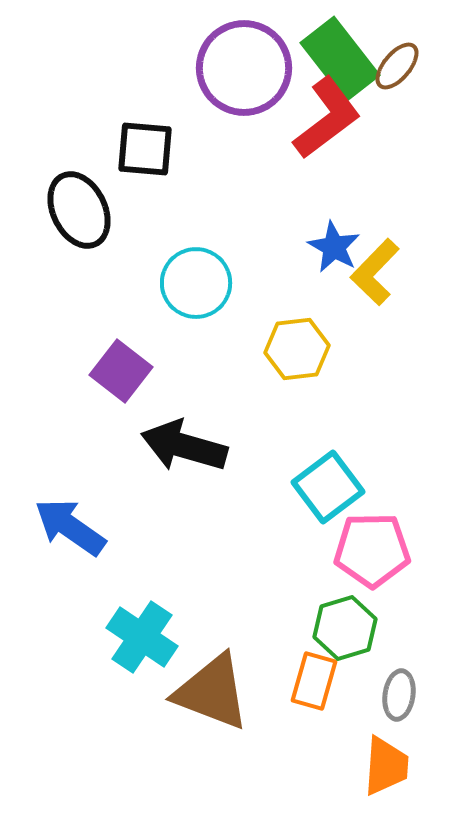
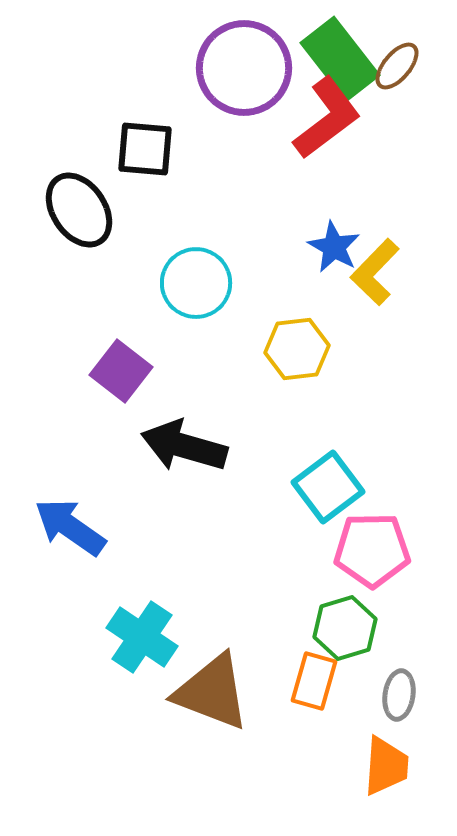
black ellipse: rotated 8 degrees counterclockwise
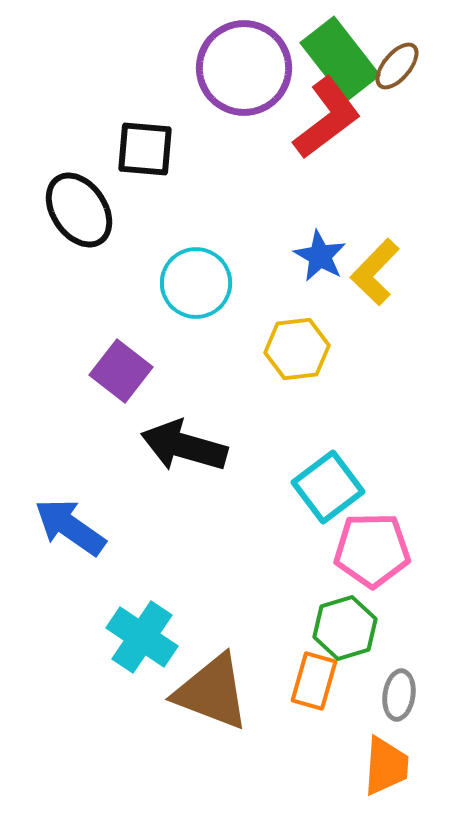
blue star: moved 14 px left, 9 px down
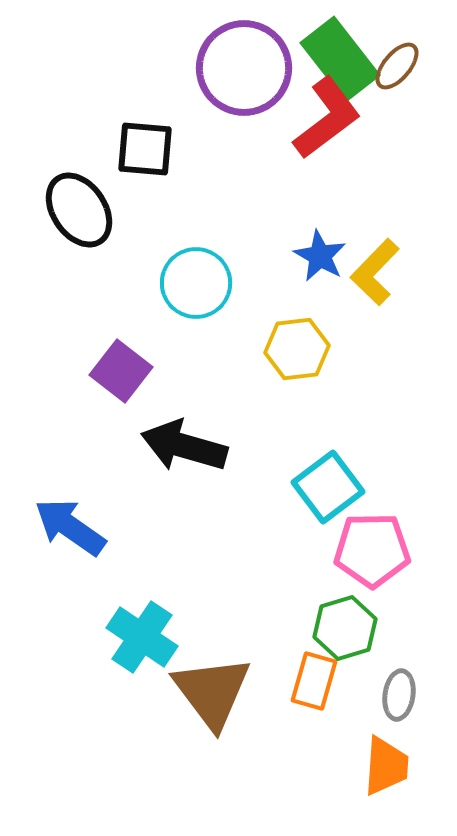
brown triangle: rotated 32 degrees clockwise
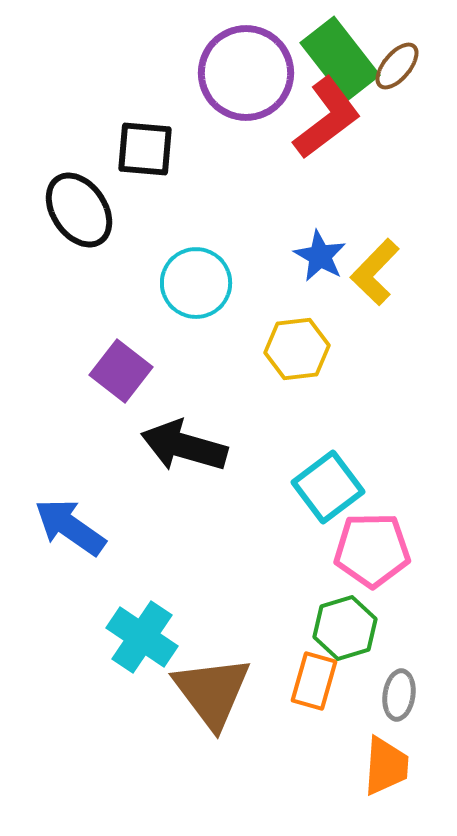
purple circle: moved 2 px right, 5 px down
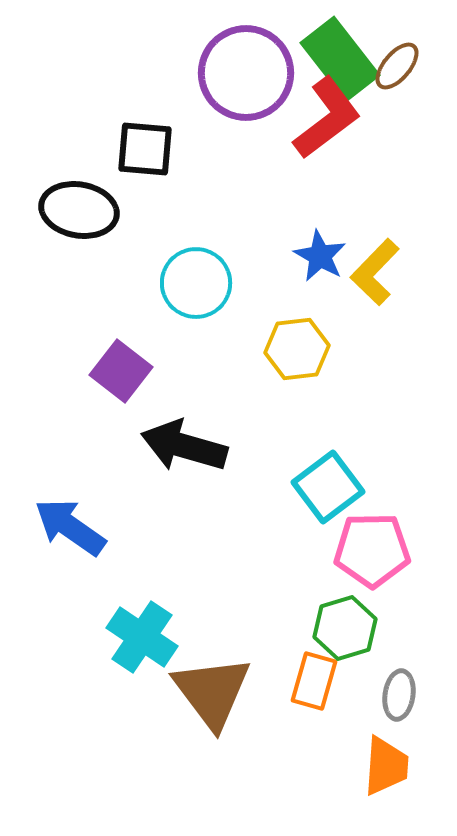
black ellipse: rotated 46 degrees counterclockwise
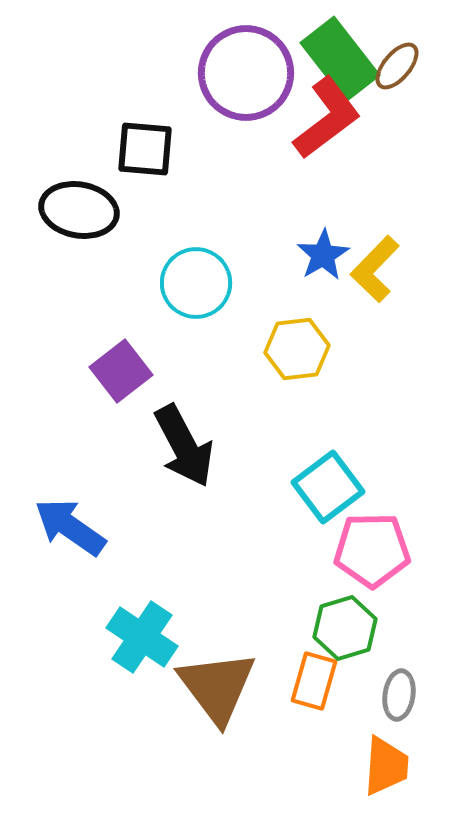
blue star: moved 3 px right, 1 px up; rotated 12 degrees clockwise
yellow L-shape: moved 3 px up
purple square: rotated 14 degrees clockwise
black arrow: rotated 134 degrees counterclockwise
brown triangle: moved 5 px right, 5 px up
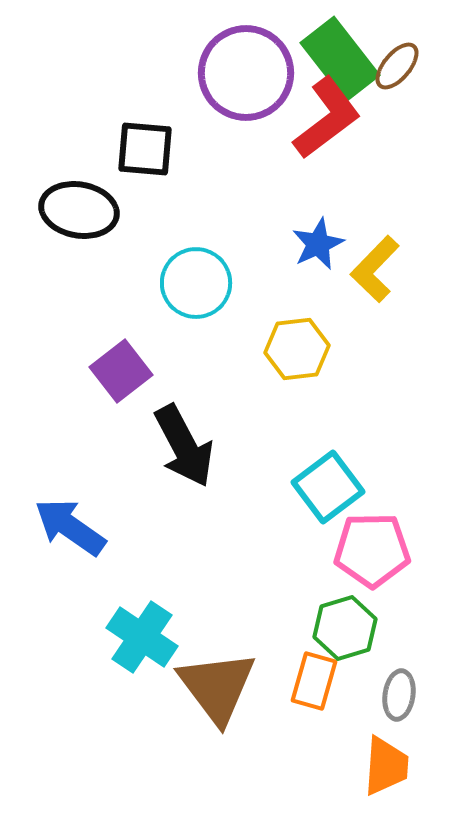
blue star: moved 5 px left, 11 px up; rotated 6 degrees clockwise
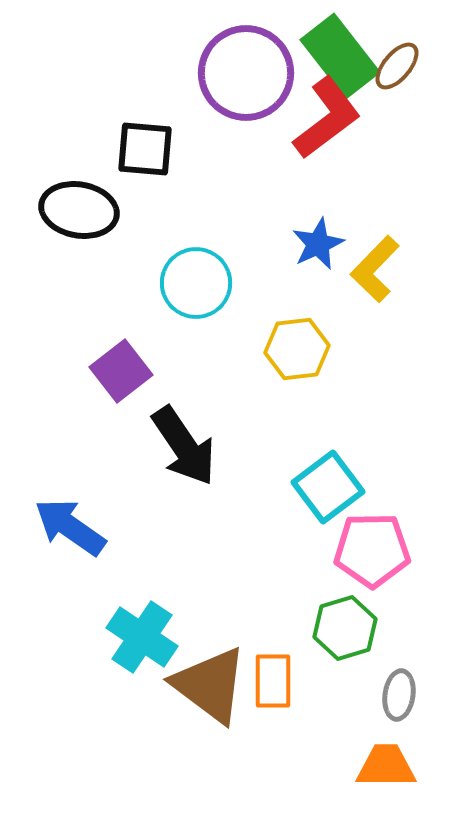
green rectangle: moved 3 px up
black arrow: rotated 6 degrees counterclockwise
orange rectangle: moved 41 px left; rotated 16 degrees counterclockwise
brown triangle: moved 7 px left, 2 px up; rotated 16 degrees counterclockwise
orange trapezoid: rotated 94 degrees counterclockwise
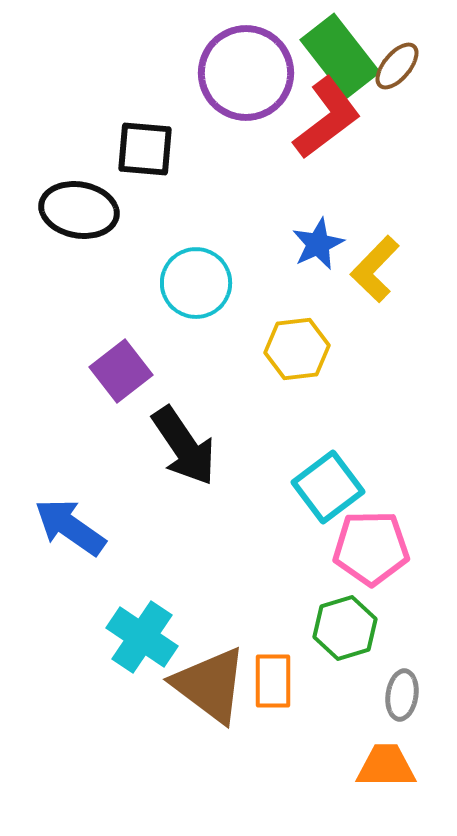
pink pentagon: moved 1 px left, 2 px up
gray ellipse: moved 3 px right
